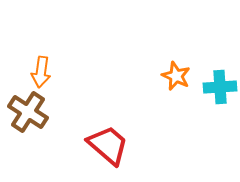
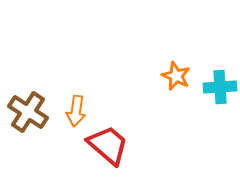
orange arrow: moved 35 px right, 39 px down
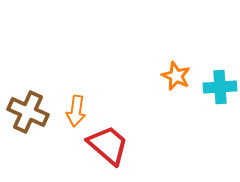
brown cross: rotated 9 degrees counterclockwise
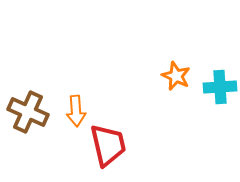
orange arrow: rotated 12 degrees counterclockwise
red trapezoid: rotated 36 degrees clockwise
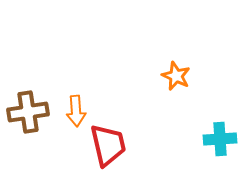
cyan cross: moved 52 px down
brown cross: rotated 33 degrees counterclockwise
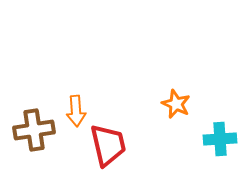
orange star: moved 28 px down
brown cross: moved 6 px right, 18 px down
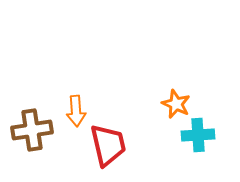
brown cross: moved 2 px left
cyan cross: moved 22 px left, 4 px up
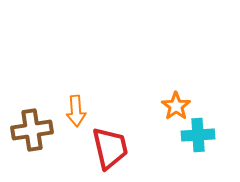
orange star: moved 2 px down; rotated 12 degrees clockwise
red trapezoid: moved 2 px right, 3 px down
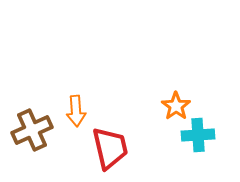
brown cross: rotated 15 degrees counterclockwise
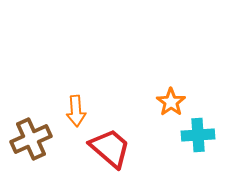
orange star: moved 5 px left, 4 px up
brown cross: moved 1 px left, 9 px down
red trapezoid: rotated 36 degrees counterclockwise
